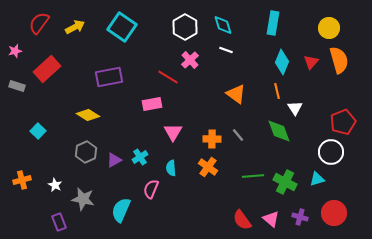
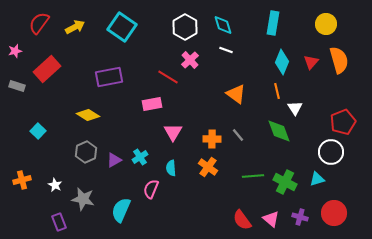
yellow circle at (329, 28): moved 3 px left, 4 px up
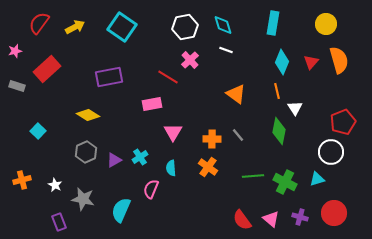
white hexagon at (185, 27): rotated 20 degrees clockwise
green diamond at (279, 131): rotated 32 degrees clockwise
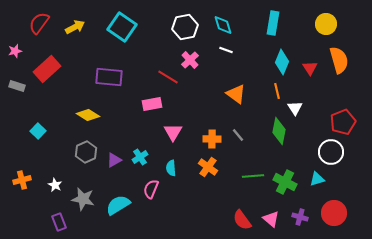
red triangle at (311, 62): moved 1 px left, 6 px down; rotated 14 degrees counterclockwise
purple rectangle at (109, 77): rotated 16 degrees clockwise
cyan semicircle at (121, 210): moved 3 px left, 5 px up; rotated 35 degrees clockwise
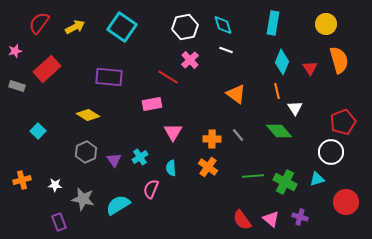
green diamond at (279, 131): rotated 52 degrees counterclockwise
purple triangle at (114, 160): rotated 35 degrees counterclockwise
white star at (55, 185): rotated 24 degrees counterclockwise
red circle at (334, 213): moved 12 px right, 11 px up
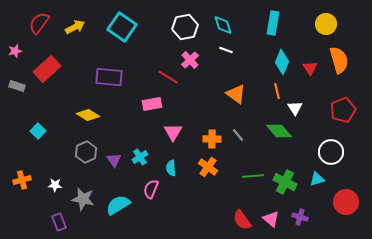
red pentagon at (343, 122): moved 12 px up
